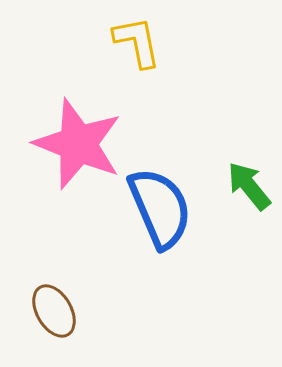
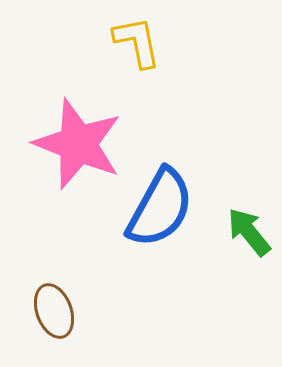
green arrow: moved 46 px down
blue semicircle: rotated 52 degrees clockwise
brown ellipse: rotated 10 degrees clockwise
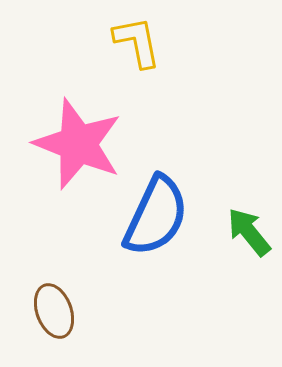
blue semicircle: moved 4 px left, 8 px down; rotated 4 degrees counterclockwise
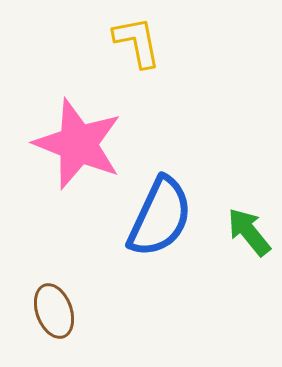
blue semicircle: moved 4 px right, 1 px down
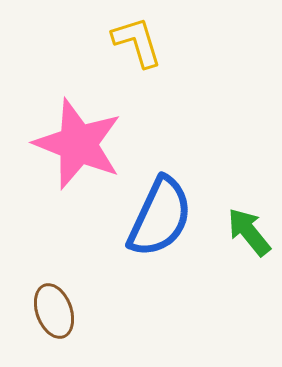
yellow L-shape: rotated 6 degrees counterclockwise
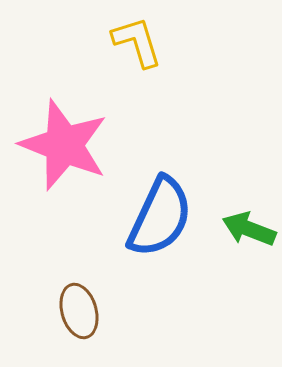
pink star: moved 14 px left, 1 px down
green arrow: moved 3 px up; rotated 30 degrees counterclockwise
brown ellipse: moved 25 px right; rotated 4 degrees clockwise
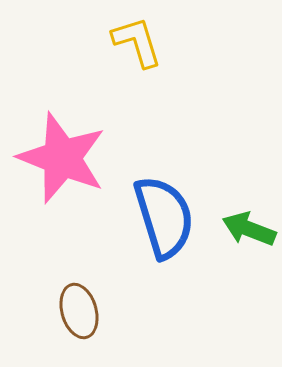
pink star: moved 2 px left, 13 px down
blue semicircle: moved 4 px right; rotated 42 degrees counterclockwise
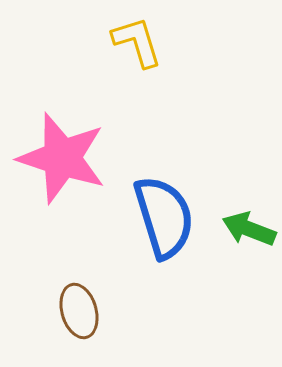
pink star: rotated 4 degrees counterclockwise
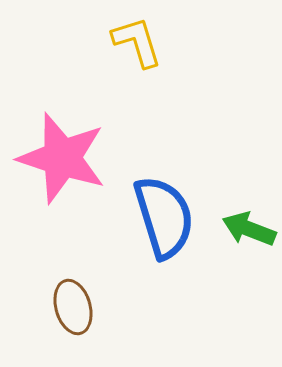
brown ellipse: moved 6 px left, 4 px up
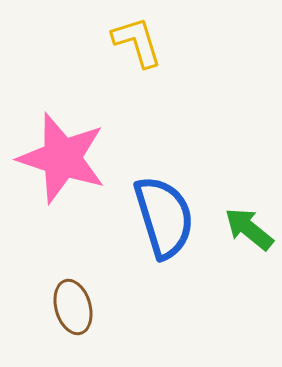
green arrow: rotated 18 degrees clockwise
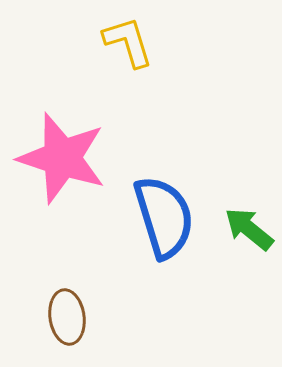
yellow L-shape: moved 9 px left
brown ellipse: moved 6 px left, 10 px down; rotated 8 degrees clockwise
